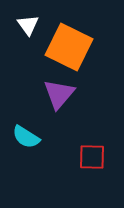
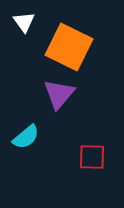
white triangle: moved 4 px left, 3 px up
cyan semicircle: rotated 72 degrees counterclockwise
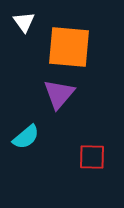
orange square: rotated 21 degrees counterclockwise
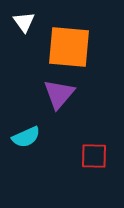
cyan semicircle: rotated 16 degrees clockwise
red square: moved 2 px right, 1 px up
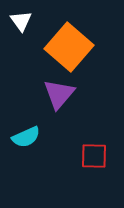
white triangle: moved 3 px left, 1 px up
orange square: rotated 36 degrees clockwise
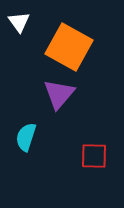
white triangle: moved 2 px left, 1 px down
orange square: rotated 12 degrees counterclockwise
cyan semicircle: rotated 132 degrees clockwise
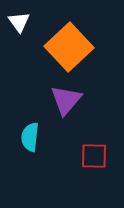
orange square: rotated 18 degrees clockwise
purple triangle: moved 7 px right, 6 px down
cyan semicircle: moved 4 px right; rotated 12 degrees counterclockwise
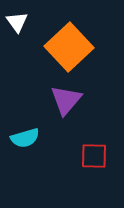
white triangle: moved 2 px left
cyan semicircle: moved 5 px left, 1 px down; rotated 112 degrees counterclockwise
